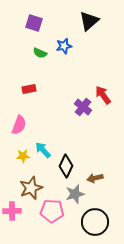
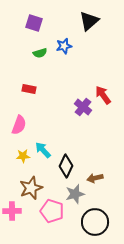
green semicircle: rotated 40 degrees counterclockwise
red rectangle: rotated 24 degrees clockwise
pink pentagon: rotated 15 degrees clockwise
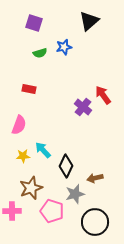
blue star: moved 1 px down
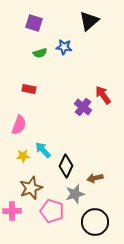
blue star: rotated 21 degrees clockwise
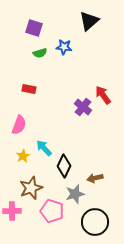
purple square: moved 5 px down
cyan arrow: moved 1 px right, 2 px up
yellow star: rotated 24 degrees counterclockwise
black diamond: moved 2 px left
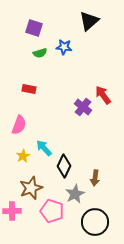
brown arrow: rotated 70 degrees counterclockwise
gray star: rotated 12 degrees counterclockwise
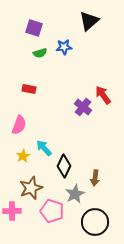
blue star: rotated 14 degrees counterclockwise
